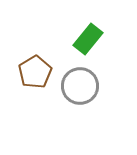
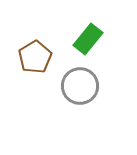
brown pentagon: moved 15 px up
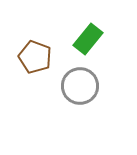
brown pentagon: rotated 20 degrees counterclockwise
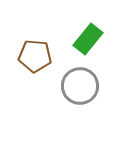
brown pentagon: moved 1 px up; rotated 16 degrees counterclockwise
